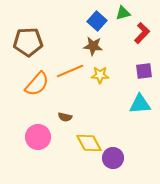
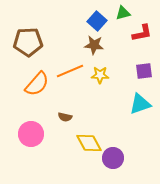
red L-shape: rotated 35 degrees clockwise
brown star: moved 1 px right, 1 px up
cyan triangle: rotated 15 degrees counterclockwise
pink circle: moved 7 px left, 3 px up
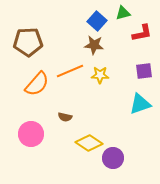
yellow diamond: rotated 28 degrees counterclockwise
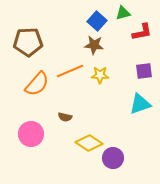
red L-shape: moved 1 px up
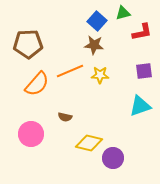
brown pentagon: moved 2 px down
cyan triangle: moved 2 px down
yellow diamond: rotated 20 degrees counterclockwise
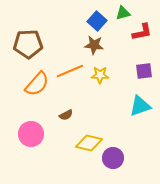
brown semicircle: moved 1 px right, 2 px up; rotated 40 degrees counterclockwise
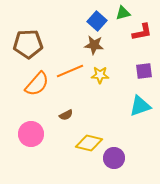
purple circle: moved 1 px right
